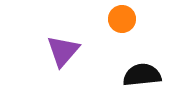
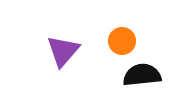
orange circle: moved 22 px down
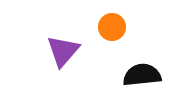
orange circle: moved 10 px left, 14 px up
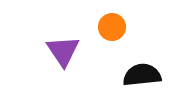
purple triangle: rotated 15 degrees counterclockwise
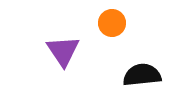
orange circle: moved 4 px up
